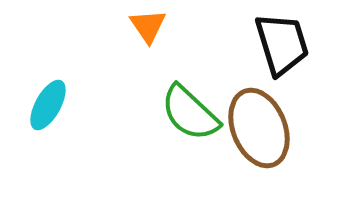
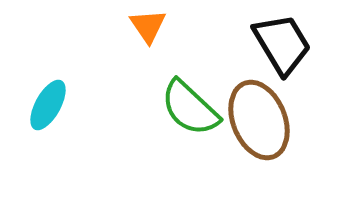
black trapezoid: rotated 14 degrees counterclockwise
green semicircle: moved 5 px up
brown ellipse: moved 8 px up
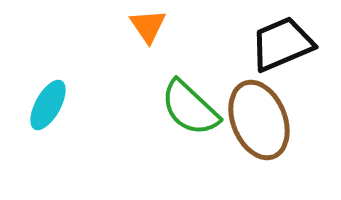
black trapezoid: rotated 82 degrees counterclockwise
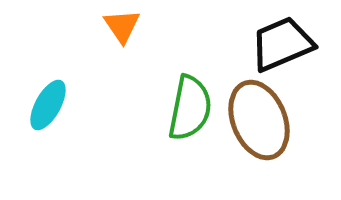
orange triangle: moved 26 px left
green semicircle: rotated 122 degrees counterclockwise
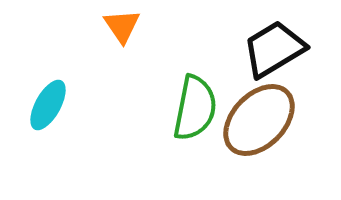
black trapezoid: moved 8 px left, 5 px down; rotated 8 degrees counterclockwise
green semicircle: moved 5 px right
brown ellipse: rotated 66 degrees clockwise
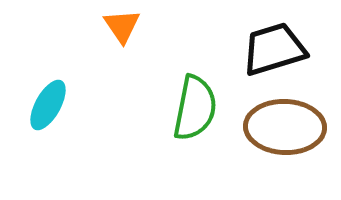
black trapezoid: rotated 14 degrees clockwise
brown ellipse: moved 26 px right, 7 px down; rotated 48 degrees clockwise
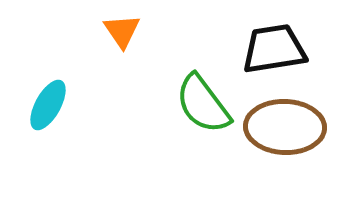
orange triangle: moved 5 px down
black trapezoid: rotated 8 degrees clockwise
green semicircle: moved 8 px right, 4 px up; rotated 132 degrees clockwise
